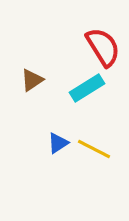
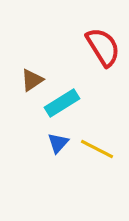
cyan rectangle: moved 25 px left, 15 px down
blue triangle: rotated 15 degrees counterclockwise
yellow line: moved 3 px right
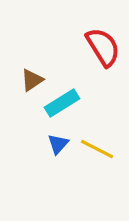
blue triangle: moved 1 px down
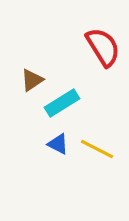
blue triangle: rotated 45 degrees counterclockwise
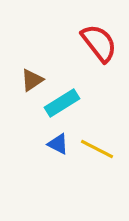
red semicircle: moved 4 px left, 4 px up; rotated 6 degrees counterclockwise
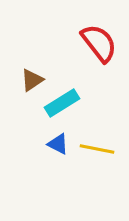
yellow line: rotated 16 degrees counterclockwise
